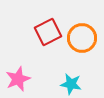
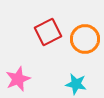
orange circle: moved 3 px right, 1 px down
cyan star: moved 5 px right
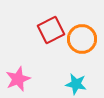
red square: moved 3 px right, 2 px up
orange circle: moved 3 px left
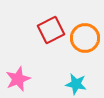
orange circle: moved 3 px right, 1 px up
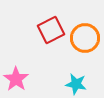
pink star: moved 2 px left; rotated 15 degrees counterclockwise
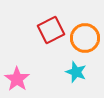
pink star: moved 1 px right
cyan star: moved 12 px up; rotated 10 degrees clockwise
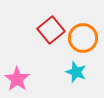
red square: rotated 12 degrees counterclockwise
orange circle: moved 2 px left
